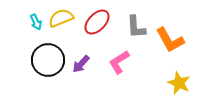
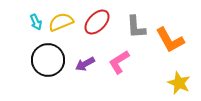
yellow semicircle: moved 4 px down
purple arrow: moved 4 px right; rotated 18 degrees clockwise
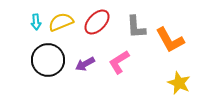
cyan arrow: rotated 21 degrees clockwise
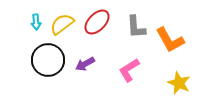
yellow semicircle: moved 1 px right, 2 px down; rotated 15 degrees counterclockwise
pink L-shape: moved 10 px right, 8 px down
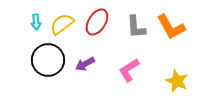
red ellipse: rotated 12 degrees counterclockwise
orange L-shape: moved 1 px right, 13 px up
yellow star: moved 2 px left, 2 px up
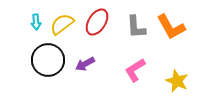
pink L-shape: moved 6 px right
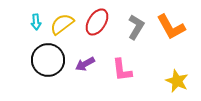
gray L-shape: rotated 145 degrees counterclockwise
pink L-shape: moved 13 px left; rotated 65 degrees counterclockwise
